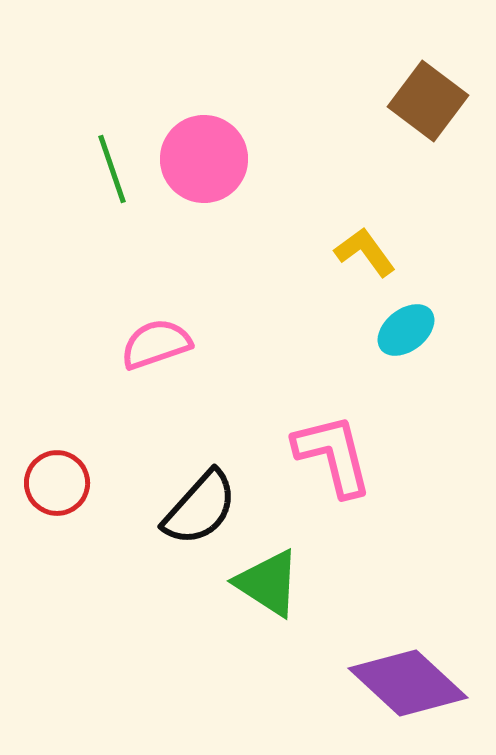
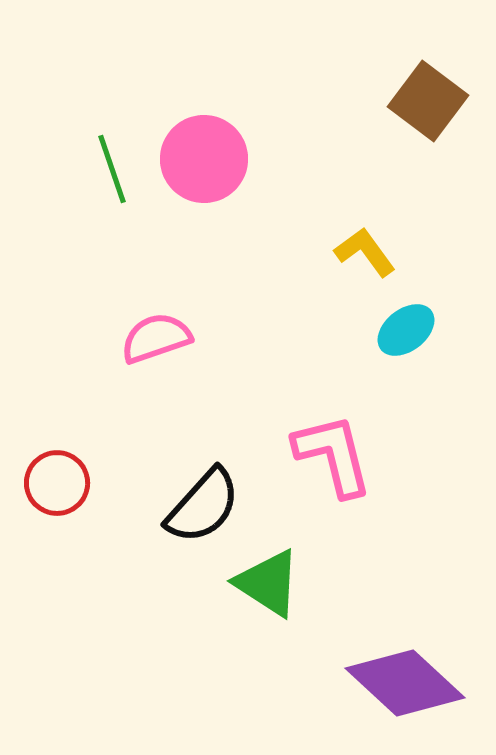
pink semicircle: moved 6 px up
black semicircle: moved 3 px right, 2 px up
purple diamond: moved 3 px left
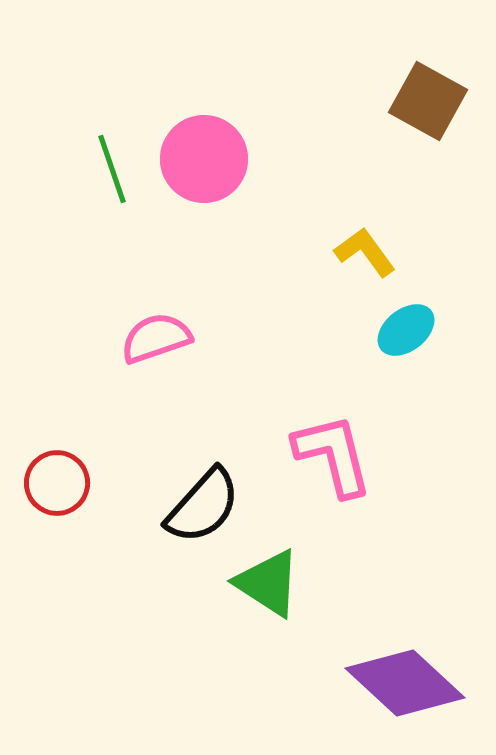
brown square: rotated 8 degrees counterclockwise
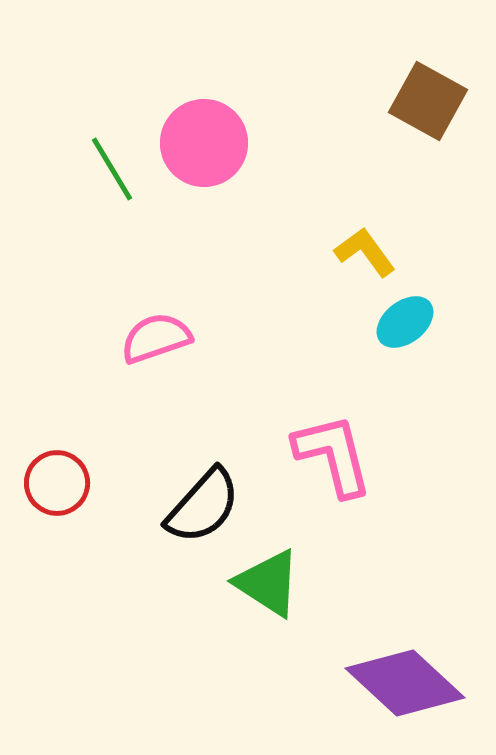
pink circle: moved 16 px up
green line: rotated 12 degrees counterclockwise
cyan ellipse: moved 1 px left, 8 px up
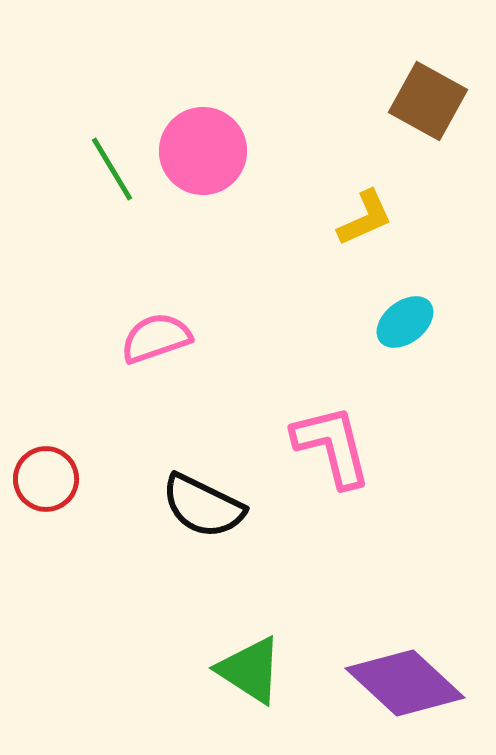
pink circle: moved 1 px left, 8 px down
yellow L-shape: moved 34 px up; rotated 102 degrees clockwise
pink L-shape: moved 1 px left, 9 px up
red circle: moved 11 px left, 4 px up
black semicircle: rotated 74 degrees clockwise
green triangle: moved 18 px left, 87 px down
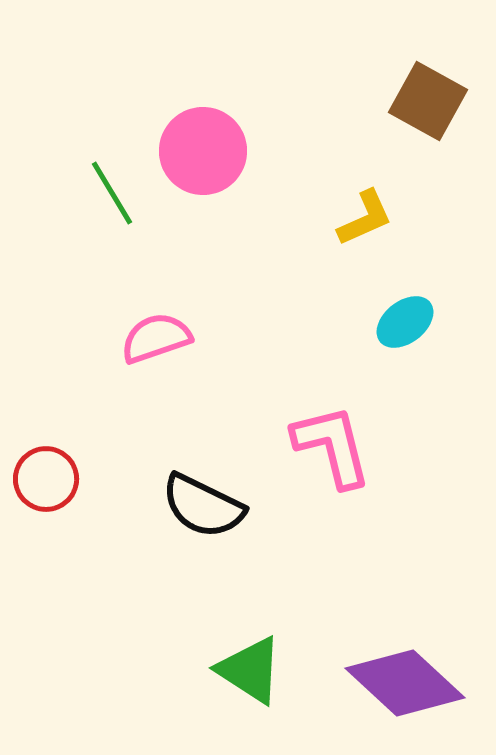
green line: moved 24 px down
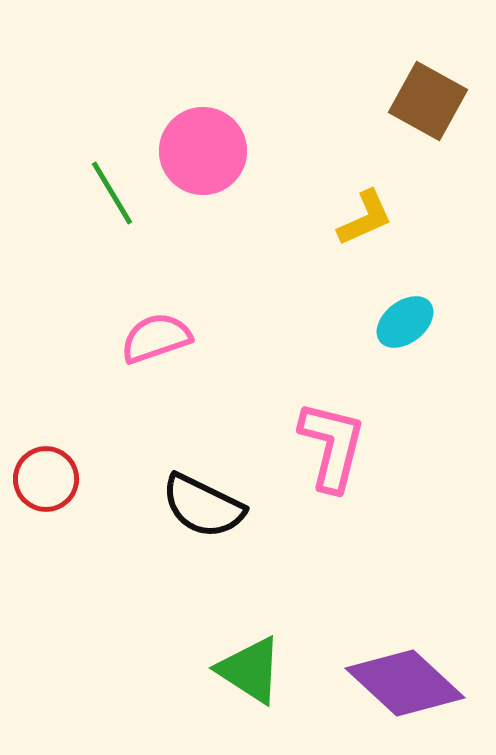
pink L-shape: rotated 28 degrees clockwise
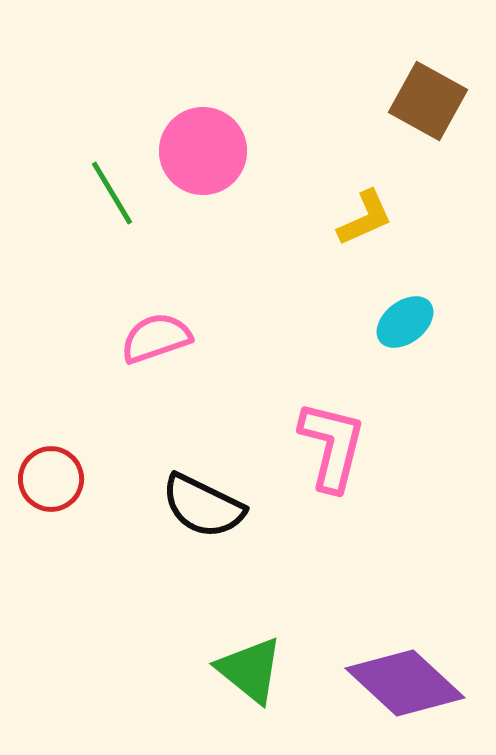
red circle: moved 5 px right
green triangle: rotated 6 degrees clockwise
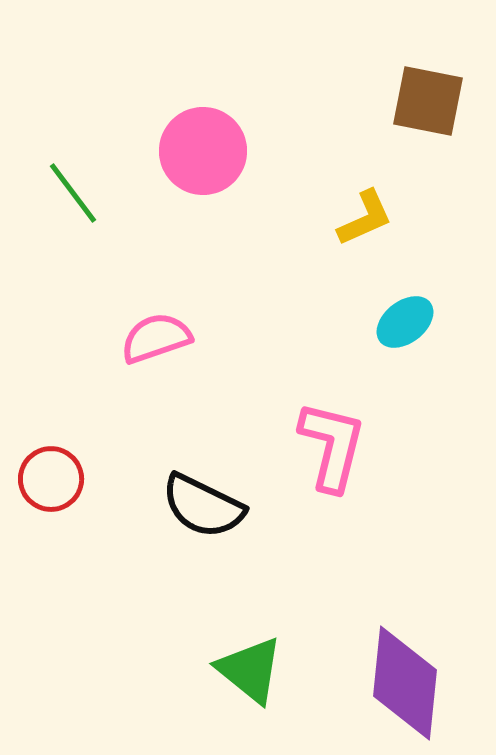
brown square: rotated 18 degrees counterclockwise
green line: moved 39 px left; rotated 6 degrees counterclockwise
purple diamond: rotated 53 degrees clockwise
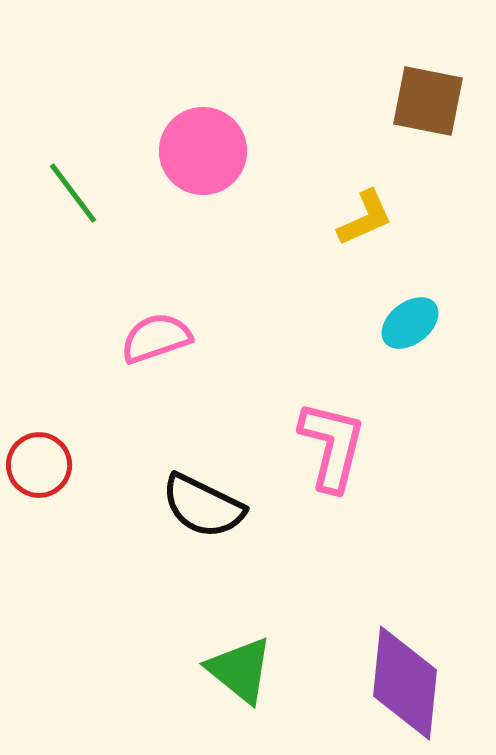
cyan ellipse: moved 5 px right, 1 px down
red circle: moved 12 px left, 14 px up
green triangle: moved 10 px left
